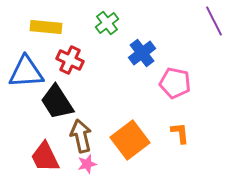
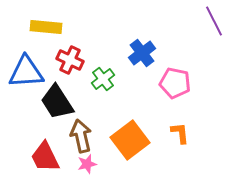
green cross: moved 4 px left, 56 px down
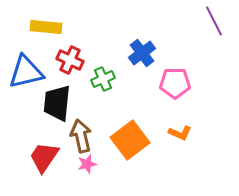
blue triangle: rotated 9 degrees counterclockwise
green cross: rotated 15 degrees clockwise
pink pentagon: rotated 12 degrees counterclockwise
black trapezoid: moved 1 px down; rotated 39 degrees clockwise
orange L-shape: rotated 120 degrees clockwise
red trapezoid: moved 1 px left; rotated 60 degrees clockwise
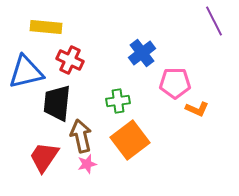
green cross: moved 15 px right, 22 px down; rotated 15 degrees clockwise
orange L-shape: moved 17 px right, 24 px up
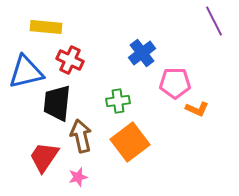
orange square: moved 2 px down
pink star: moved 9 px left, 13 px down
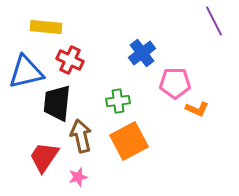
orange square: moved 1 px left, 1 px up; rotated 9 degrees clockwise
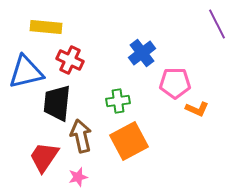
purple line: moved 3 px right, 3 px down
